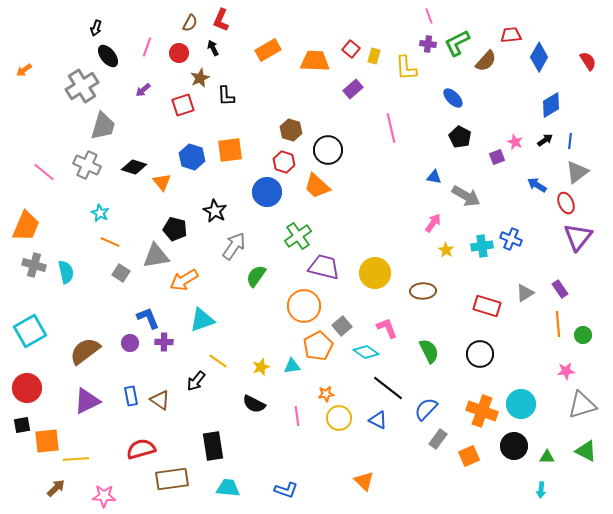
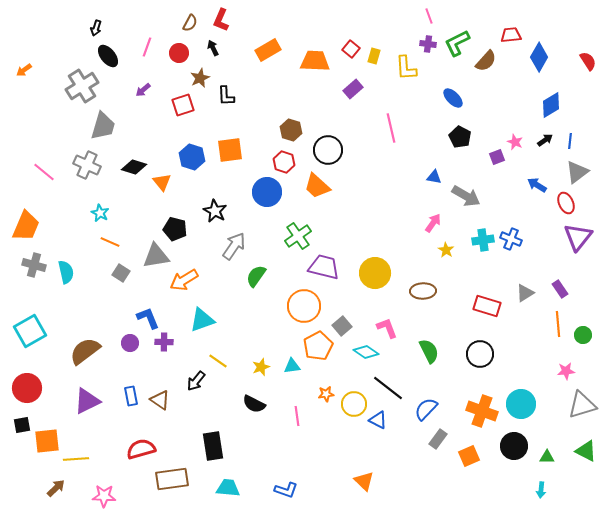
cyan cross at (482, 246): moved 1 px right, 6 px up
yellow circle at (339, 418): moved 15 px right, 14 px up
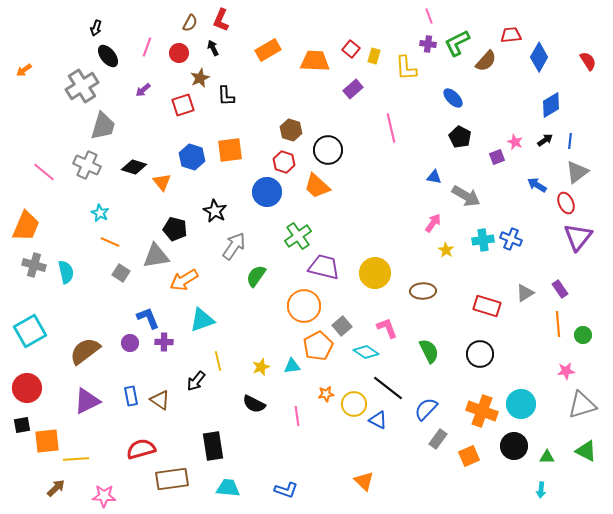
yellow line at (218, 361): rotated 42 degrees clockwise
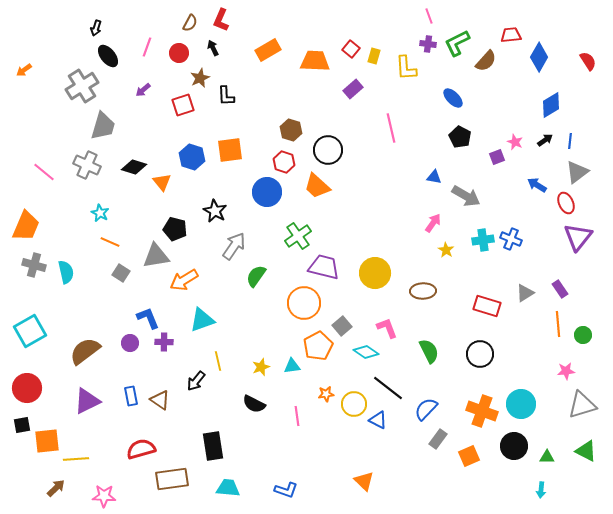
orange circle at (304, 306): moved 3 px up
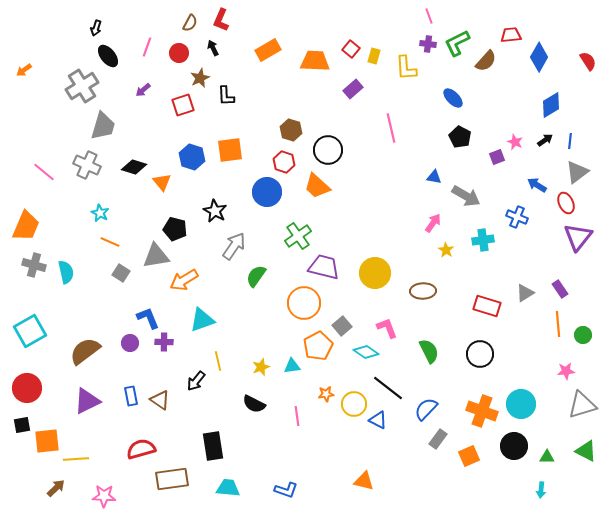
blue cross at (511, 239): moved 6 px right, 22 px up
orange triangle at (364, 481): rotated 30 degrees counterclockwise
